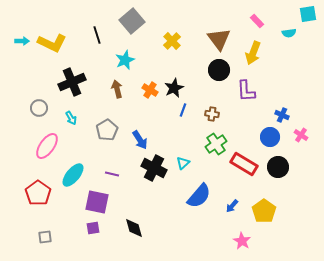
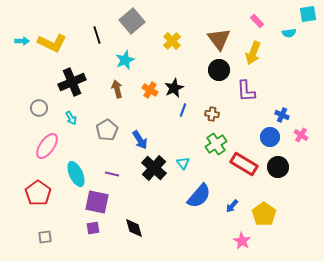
cyan triangle at (183, 163): rotated 24 degrees counterclockwise
black cross at (154, 168): rotated 15 degrees clockwise
cyan ellipse at (73, 175): moved 3 px right, 1 px up; rotated 65 degrees counterclockwise
yellow pentagon at (264, 211): moved 3 px down
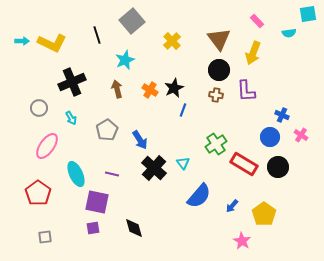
brown cross at (212, 114): moved 4 px right, 19 px up
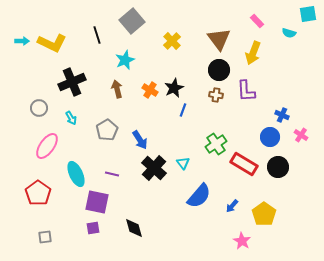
cyan semicircle at (289, 33): rotated 24 degrees clockwise
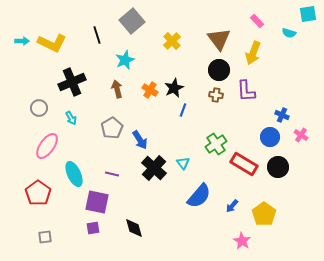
gray pentagon at (107, 130): moved 5 px right, 2 px up
cyan ellipse at (76, 174): moved 2 px left
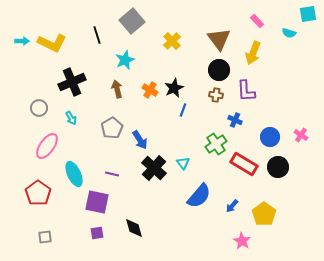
blue cross at (282, 115): moved 47 px left, 5 px down
purple square at (93, 228): moved 4 px right, 5 px down
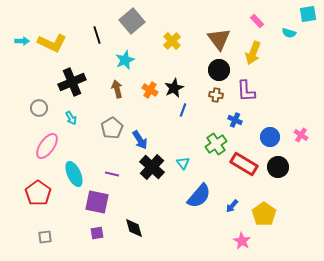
black cross at (154, 168): moved 2 px left, 1 px up
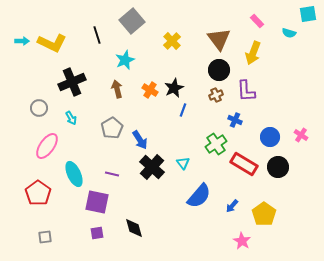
brown cross at (216, 95): rotated 32 degrees counterclockwise
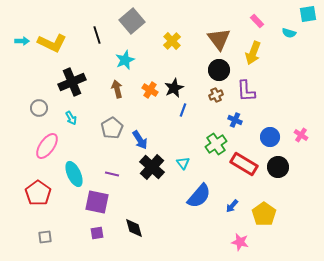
pink star at (242, 241): moved 2 px left, 1 px down; rotated 18 degrees counterclockwise
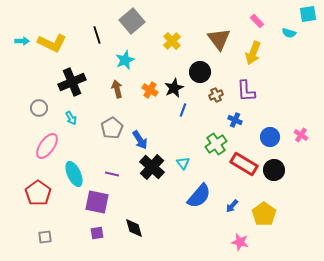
black circle at (219, 70): moved 19 px left, 2 px down
black circle at (278, 167): moved 4 px left, 3 px down
